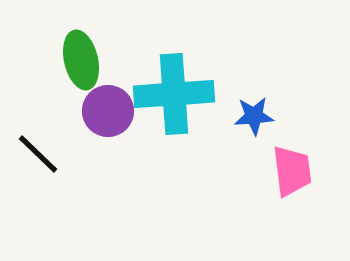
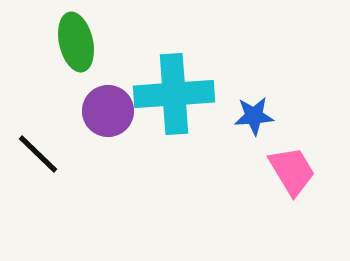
green ellipse: moved 5 px left, 18 px up
pink trapezoid: rotated 24 degrees counterclockwise
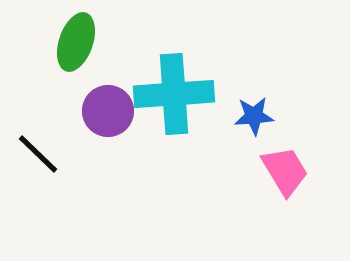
green ellipse: rotated 32 degrees clockwise
pink trapezoid: moved 7 px left
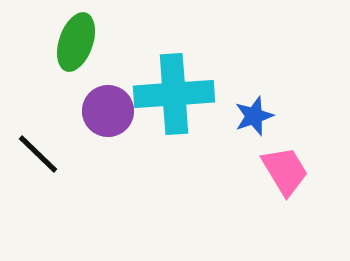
blue star: rotated 15 degrees counterclockwise
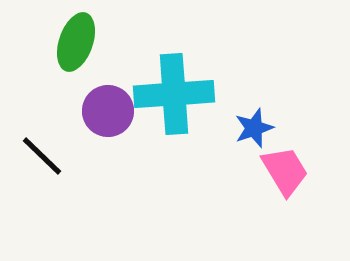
blue star: moved 12 px down
black line: moved 4 px right, 2 px down
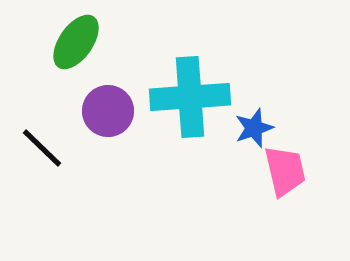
green ellipse: rotated 16 degrees clockwise
cyan cross: moved 16 px right, 3 px down
black line: moved 8 px up
pink trapezoid: rotated 18 degrees clockwise
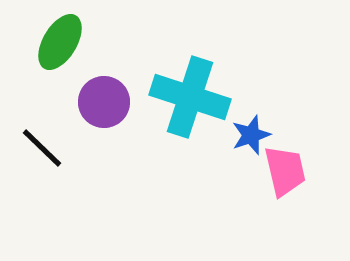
green ellipse: moved 16 px left; rotated 4 degrees counterclockwise
cyan cross: rotated 22 degrees clockwise
purple circle: moved 4 px left, 9 px up
blue star: moved 3 px left, 7 px down
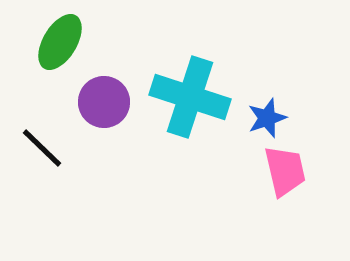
blue star: moved 16 px right, 17 px up
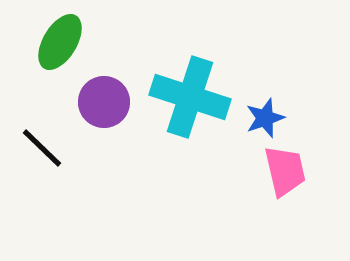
blue star: moved 2 px left
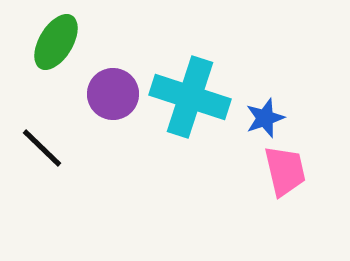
green ellipse: moved 4 px left
purple circle: moved 9 px right, 8 px up
